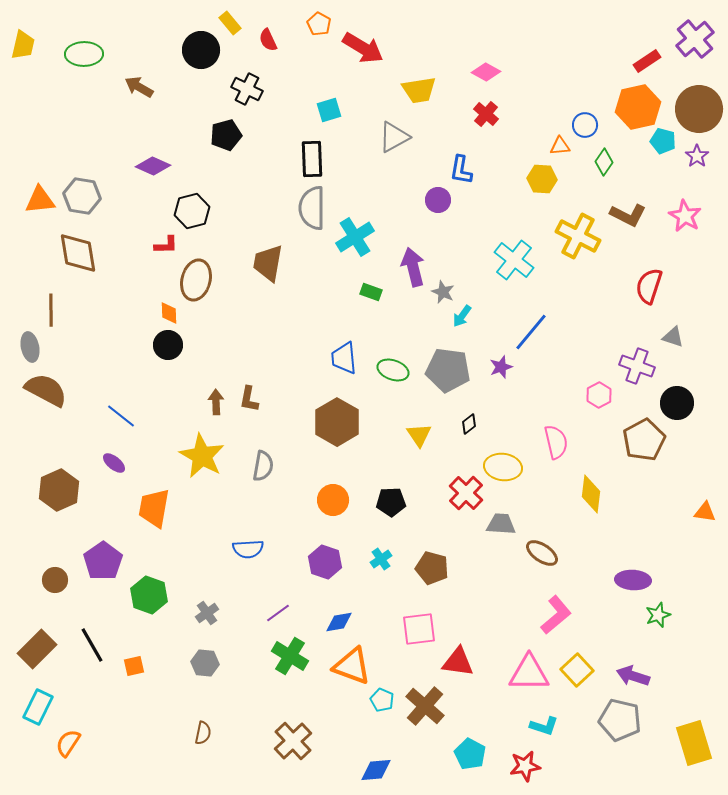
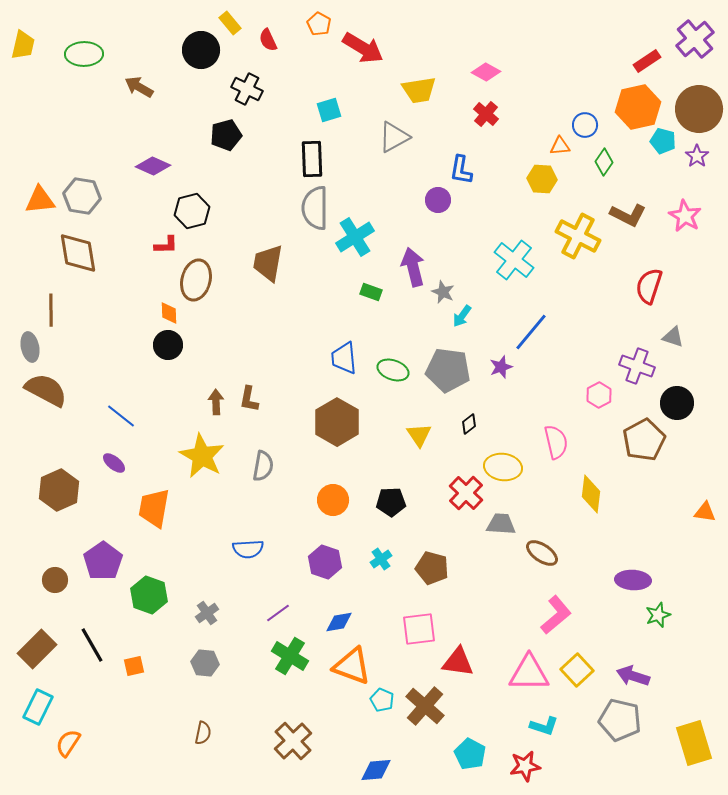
gray semicircle at (312, 208): moved 3 px right
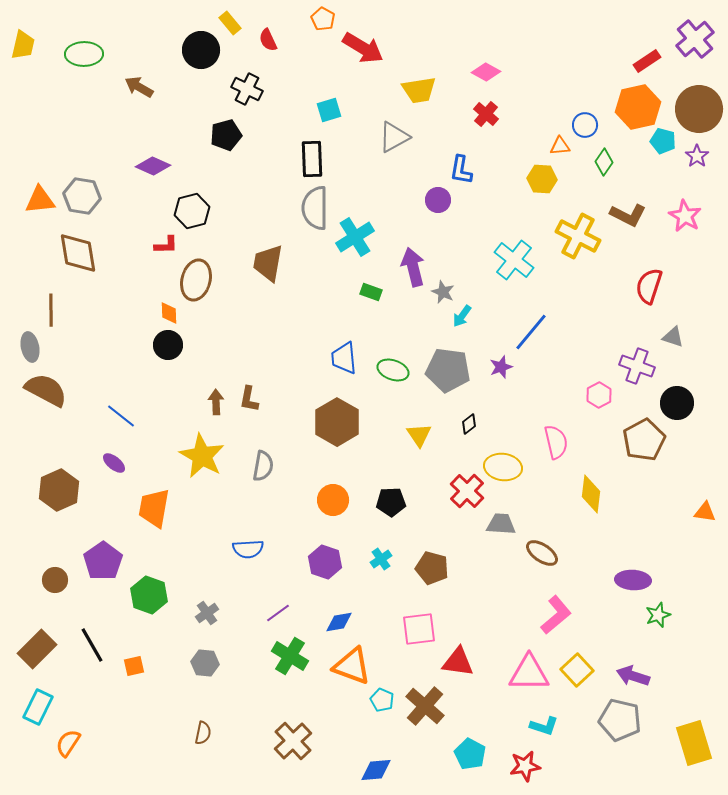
orange pentagon at (319, 24): moved 4 px right, 5 px up
red cross at (466, 493): moved 1 px right, 2 px up
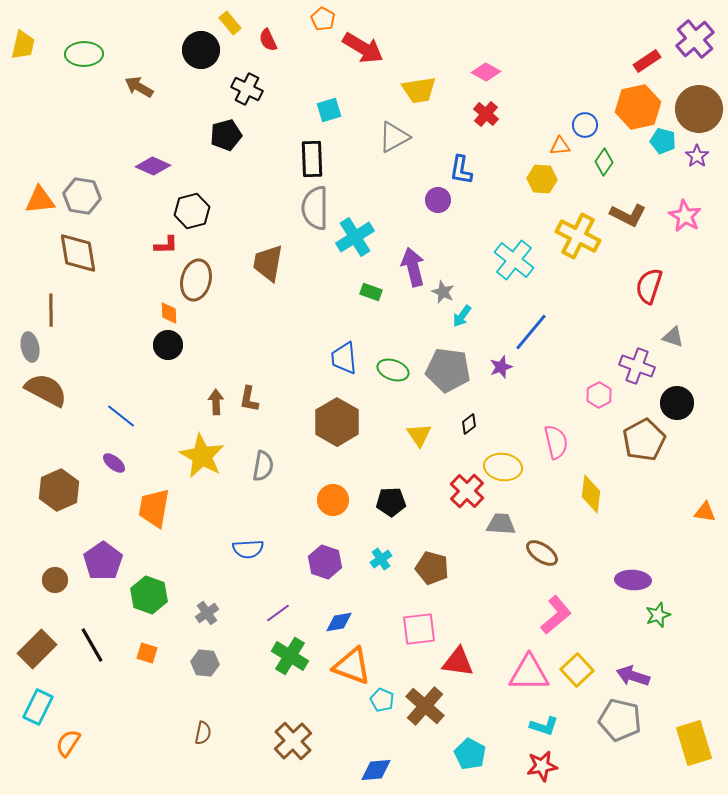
orange square at (134, 666): moved 13 px right, 13 px up; rotated 30 degrees clockwise
red star at (525, 766): moved 17 px right
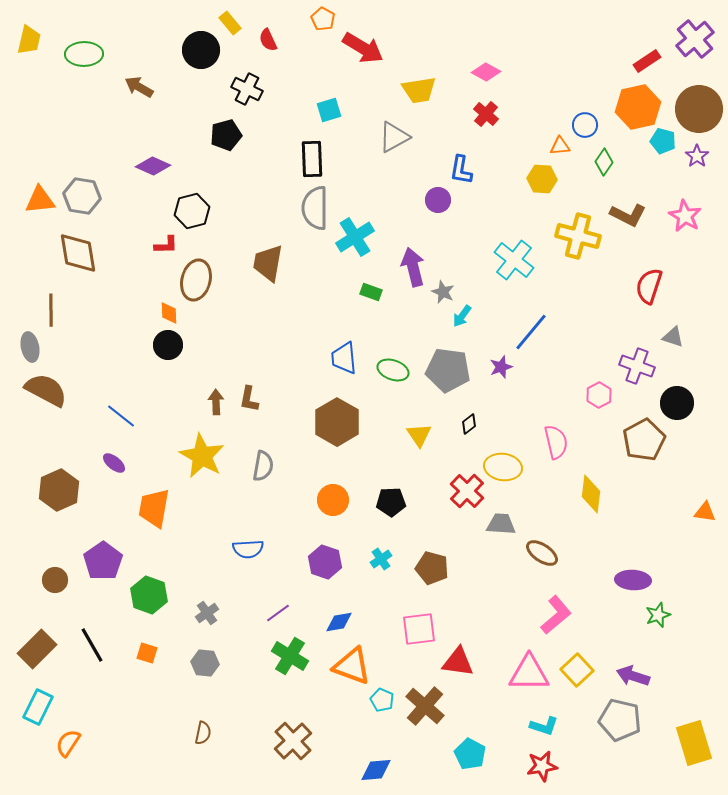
yellow trapezoid at (23, 45): moved 6 px right, 5 px up
yellow cross at (578, 236): rotated 12 degrees counterclockwise
